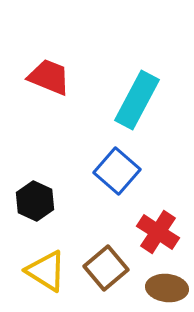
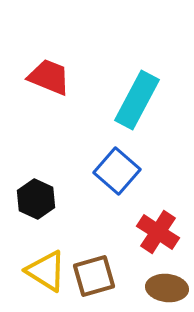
black hexagon: moved 1 px right, 2 px up
brown square: moved 12 px left, 8 px down; rotated 24 degrees clockwise
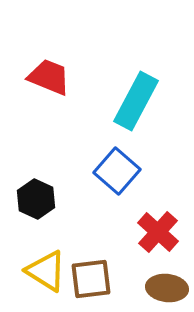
cyan rectangle: moved 1 px left, 1 px down
red cross: rotated 9 degrees clockwise
brown square: moved 3 px left, 3 px down; rotated 9 degrees clockwise
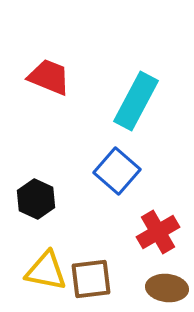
red cross: rotated 18 degrees clockwise
yellow triangle: rotated 21 degrees counterclockwise
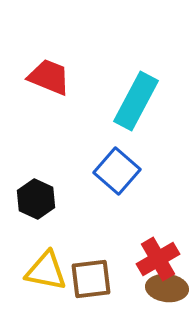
red cross: moved 27 px down
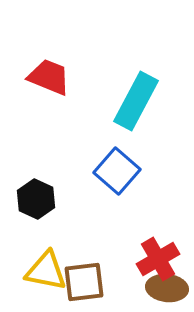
brown square: moved 7 px left, 3 px down
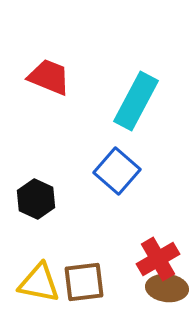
yellow triangle: moved 7 px left, 12 px down
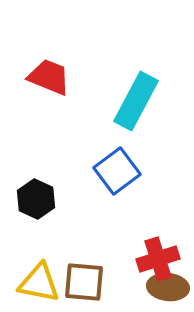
blue square: rotated 12 degrees clockwise
red cross: rotated 12 degrees clockwise
brown square: rotated 12 degrees clockwise
brown ellipse: moved 1 px right, 1 px up
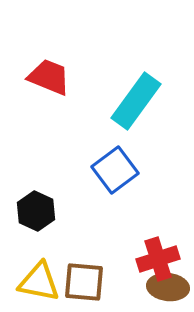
cyan rectangle: rotated 8 degrees clockwise
blue square: moved 2 px left, 1 px up
black hexagon: moved 12 px down
yellow triangle: moved 1 px up
